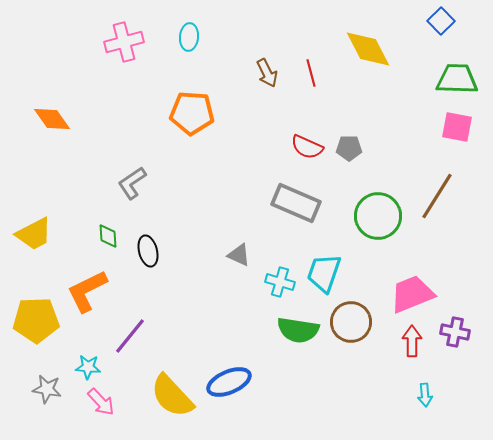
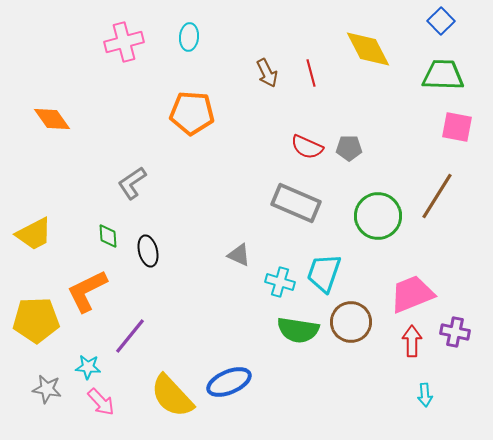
green trapezoid: moved 14 px left, 4 px up
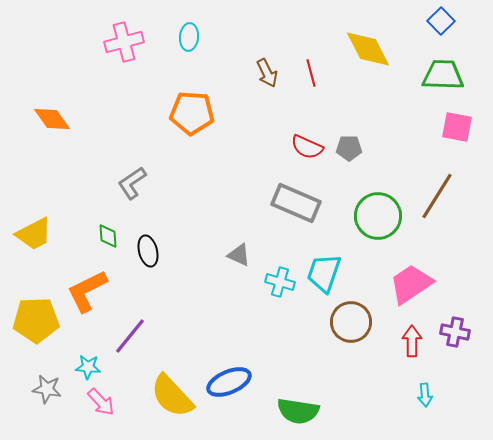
pink trapezoid: moved 1 px left, 10 px up; rotated 12 degrees counterclockwise
green semicircle: moved 81 px down
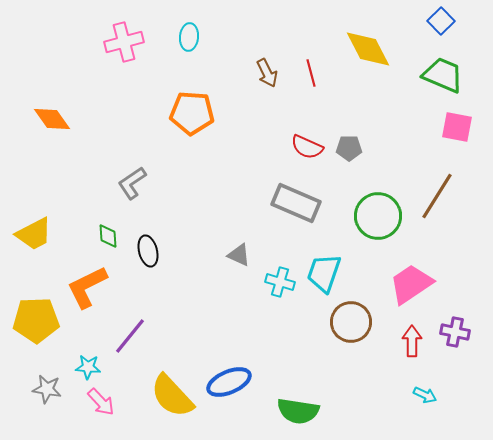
green trapezoid: rotated 21 degrees clockwise
orange L-shape: moved 4 px up
cyan arrow: rotated 60 degrees counterclockwise
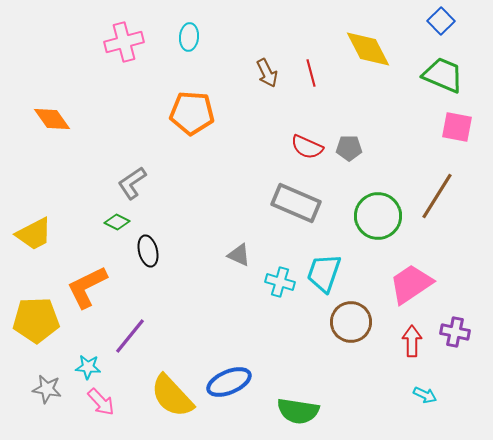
green diamond: moved 9 px right, 14 px up; rotated 60 degrees counterclockwise
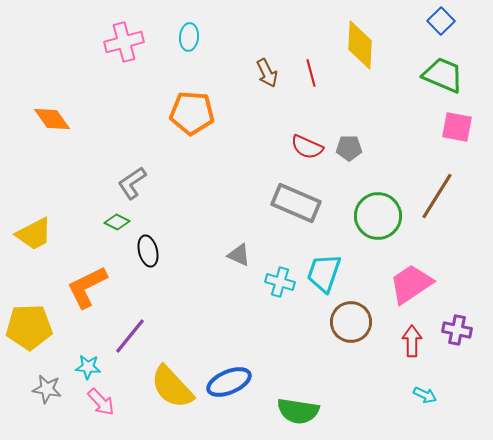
yellow diamond: moved 8 px left, 4 px up; rotated 30 degrees clockwise
yellow pentagon: moved 7 px left, 7 px down
purple cross: moved 2 px right, 2 px up
yellow semicircle: moved 9 px up
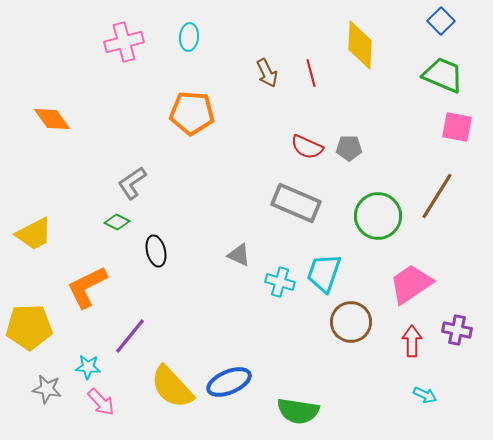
black ellipse: moved 8 px right
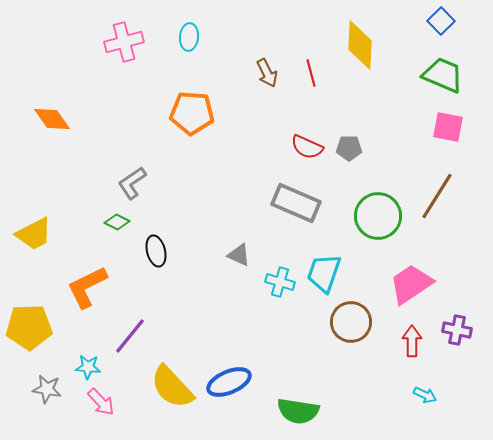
pink square: moved 9 px left
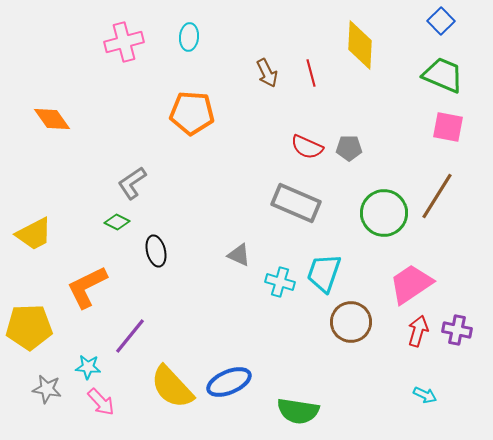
green circle: moved 6 px right, 3 px up
red arrow: moved 6 px right, 10 px up; rotated 16 degrees clockwise
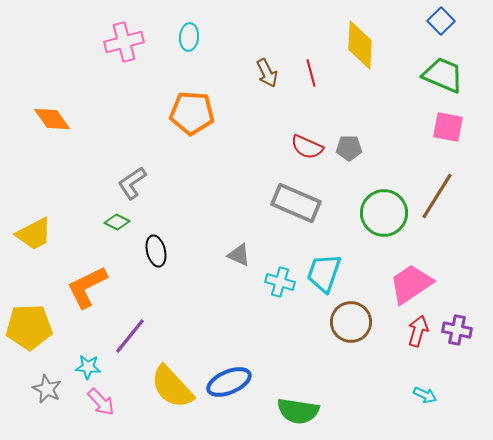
gray star: rotated 16 degrees clockwise
